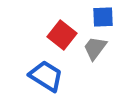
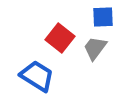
red square: moved 2 px left, 3 px down
blue trapezoid: moved 9 px left
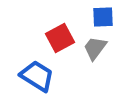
red square: rotated 24 degrees clockwise
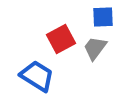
red square: moved 1 px right, 1 px down
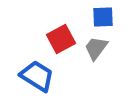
gray trapezoid: moved 1 px right
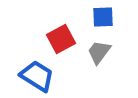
gray trapezoid: moved 3 px right, 4 px down
